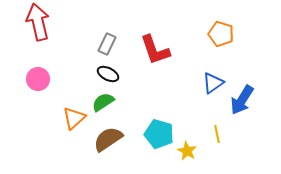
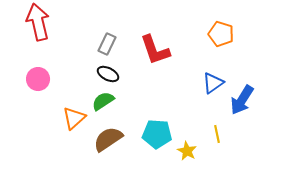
green semicircle: moved 1 px up
cyan pentagon: moved 2 px left; rotated 12 degrees counterclockwise
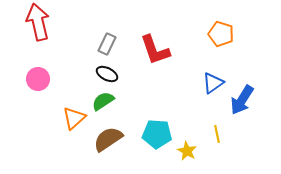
black ellipse: moved 1 px left
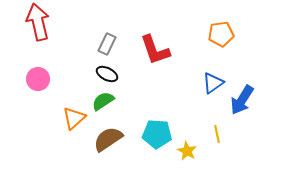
orange pentagon: rotated 25 degrees counterclockwise
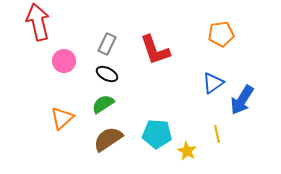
pink circle: moved 26 px right, 18 px up
green semicircle: moved 3 px down
orange triangle: moved 12 px left
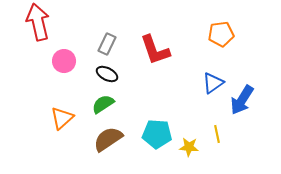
yellow star: moved 2 px right, 4 px up; rotated 24 degrees counterclockwise
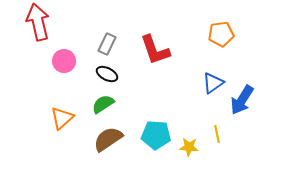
cyan pentagon: moved 1 px left, 1 px down
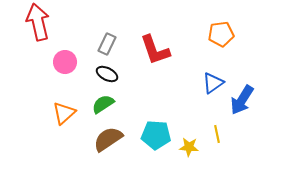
pink circle: moved 1 px right, 1 px down
orange triangle: moved 2 px right, 5 px up
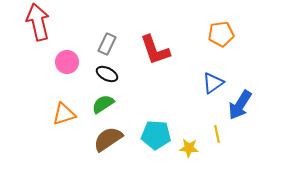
pink circle: moved 2 px right
blue arrow: moved 2 px left, 5 px down
orange triangle: moved 1 px down; rotated 25 degrees clockwise
yellow star: moved 1 px down
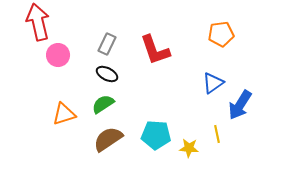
pink circle: moved 9 px left, 7 px up
